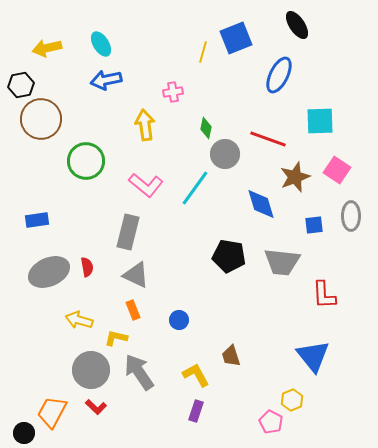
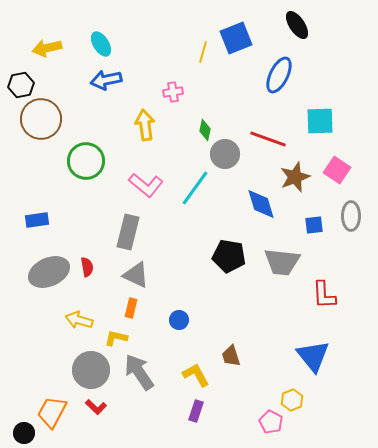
green diamond at (206, 128): moved 1 px left, 2 px down
orange rectangle at (133, 310): moved 2 px left, 2 px up; rotated 36 degrees clockwise
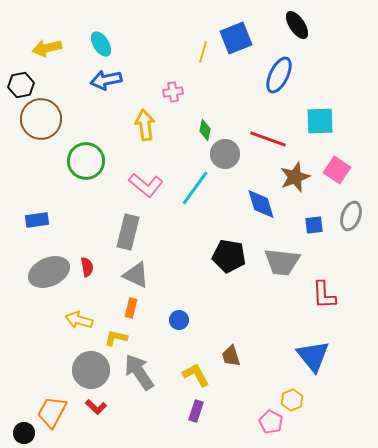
gray ellipse at (351, 216): rotated 20 degrees clockwise
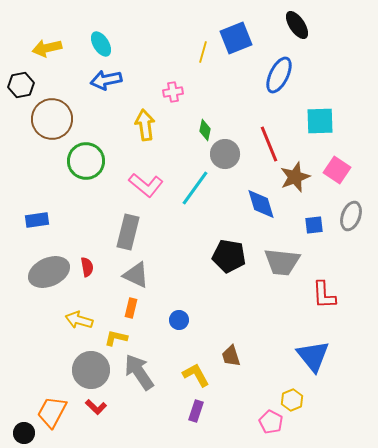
brown circle at (41, 119): moved 11 px right
red line at (268, 139): moved 1 px right, 5 px down; rotated 48 degrees clockwise
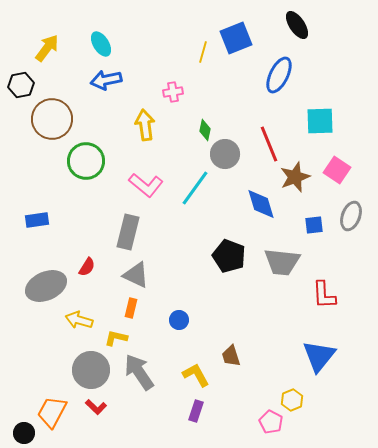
yellow arrow at (47, 48): rotated 140 degrees clockwise
black pentagon at (229, 256): rotated 12 degrees clockwise
red semicircle at (87, 267): rotated 42 degrees clockwise
gray ellipse at (49, 272): moved 3 px left, 14 px down
blue triangle at (313, 356): moved 6 px right; rotated 18 degrees clockwise
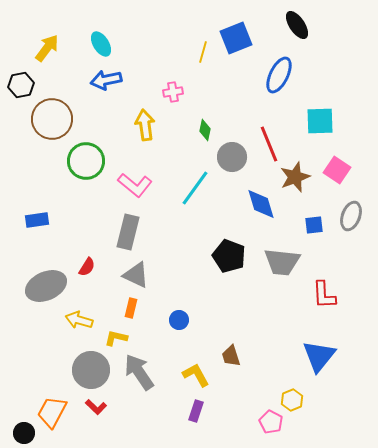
gray circle at (225, 154): moved 7 px right, 3 px down
pink L-shape at (146, 185): moved 11 px left
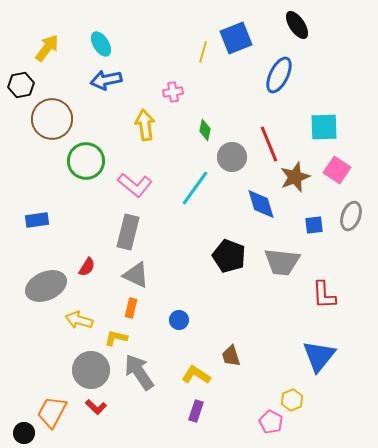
cyan square at (320, 121): moved 4 px right, 6 px down
yellow L-shape at (196, 375): rotated 28 degrees counterclockwise
